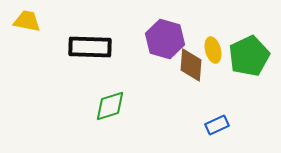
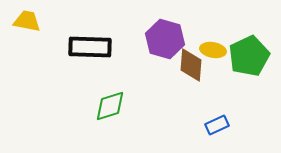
yellow ellipse: rotated 65 degrees counterclockwise
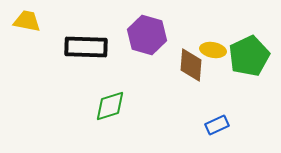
purple hexagon: moved 18 px left, 4 px up
black rectangle: moved 4 px left
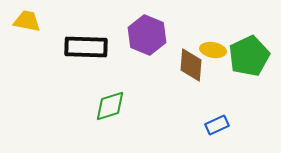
purple hexagon: rotated 6 degrees clockwise
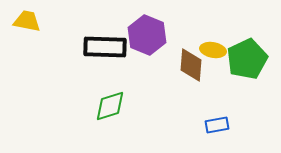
black rectangle: moved 19 px right
green pentagon: moved 2 px left, 3 px down
blue rectangle: rotated 15 degrees clockwise
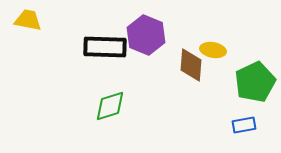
yellow trapezoid: moved 1 px right, 1 px up
purple hexagon: moved 1 px left
green pentagon: moved 8 px right, 23 px down
blue rectangle: moved 27 px right
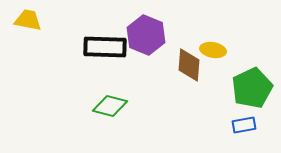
brown diamond: moved 2 px left
green pentagon: moved 3 px left, 6 px down
green diamond: rotated 32 degrees clockwise
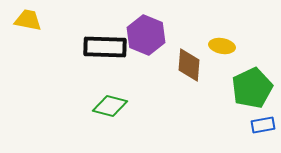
yellow ellipse: moved 9 px right, 4 px up
blue rectangle: moved 19 px right
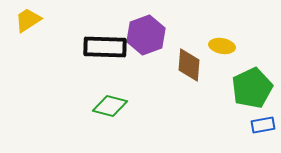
yellow trapezoid: rotated 44 degrees counterclockwise
purple hexagon: rotated 18 degrees clockwise
